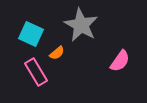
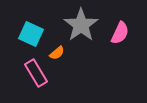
gray star: rotated 8 degrees clockwise
pink semicircle: moved 28 px up; rotated 10 degrees counterclockwise
pink rectangle: moved 1 px down
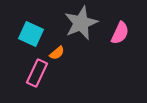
gray star: moved 2 px up; rotated 12 degrees clockwise
pink rectangle: moved 1 px right; rotated 56 degrees clockwise
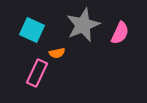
gray star: moved 2 px right, 2 px down
cyan square: moved 1 px right, 4 px up
orange semicircle: rotated 28 degrees clockwise
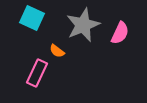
cyan square: moved 12 px up
orange semicircle: moved 2 px up; rotated 49 degrees clockwise
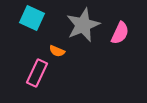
orange semicircle: rotated 14 degrees counterclockwise
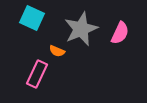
gray star: moved 2 px left, 4 px down
pink rectangle: moved 1 px down
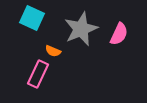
pink semicircle: moved 1 px left, 1 px down
orange semicircle: moved 4 px left
pink rectangle: moved 1 px right
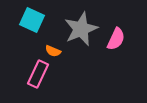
cyan square: moved 2 px down
pink semicircle: moved 3 px left, 5 px down
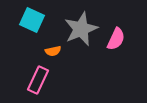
orange semicircle: rotated 35 degrees counterclockwise
pink rectangle: moved 6 px down
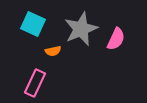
cyan square: moved 1 px right, 4 px down
pink rectangle: moved 3 px left, 3 px down
